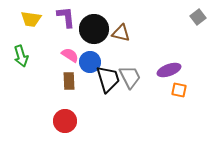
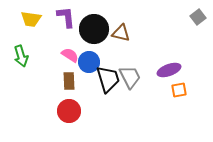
blue circle: moved 1 px left
orange square: rotated 21 degrees counterclockwise
red circle: moved 4 px right, 10 px up
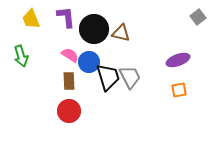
yellow trapezoid: rotated 60 degrees clockwise
purple ellipse: moved 9 px right, 10 px up
black trapezoid: moved 2 px up
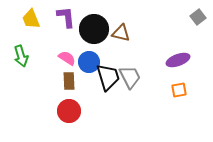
pink semicircle: moved 3 px left, 3 px down
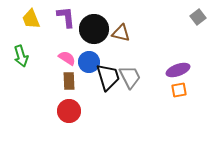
purple ellipse: moved 10 px down
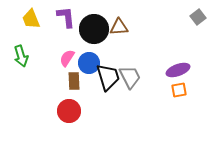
brown triangle: moved 2 px left, 6 px up; rotated 18 degrees counterclockwise
pink semicircle: rotated 90 degrees counterclockwise
blue circle: moved 1 px down
brown rectangle: moved 5 px right
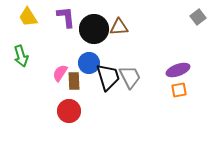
yellow trapezoid: moved 3 px left, 2 px up; rotated 10 degrees counterclockwise
pink semicircle: moved 7 px left, 15 px down
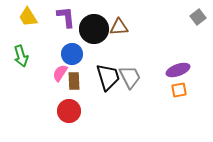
blue circle: moved 17 px left, 9 px up
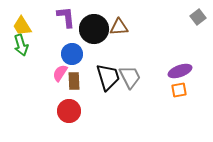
yellow trapezoid: moved 6 px left, 9 px down
green arrow: moved 11 px up
purple ellipse: moved 2 px right, 1 px down
